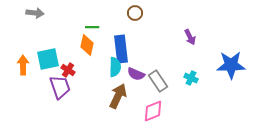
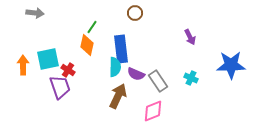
green line: rotated 56 degrees counterclockwise
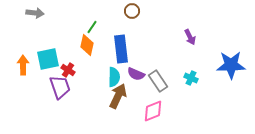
brown circle: moved 3 px left, 2 px up
cyan semicircle: moved 1 px left, 10 px down
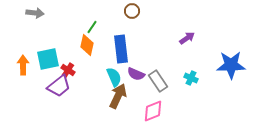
purple arrow: moved 3 px left, 1 px down; rotated 98 degrees counterclockwise
cyan semicircle: rotated 24 degrees counterclockwise
purple trapezoid: moved 1 px left, 1 px up; rotated 70 degrees clockwise
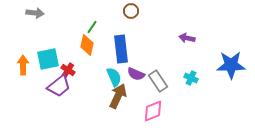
brown circle: moved 1 px left
purple arrow: rotated 133 degrees counterclockwise
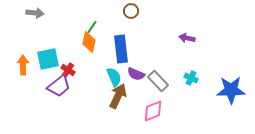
orange diamond: moved 2 px right, 3 px up
blue star: moved 25 px down
gray rectangle: rotated 10 degrees counterclockwise
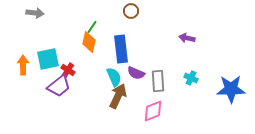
purple semicircle: moved 1 px up
gray rectangle: rotated 40 degrees clockwise
blue star: moved 1 px up
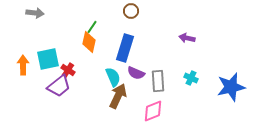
blue rectangle: moved 4 px right, 1 px up; rotated 24 degrees clockwise
cyan semicircle: moved 1 px left
blue star: moved 2 px up; rotated 12 degrees counterclockwise
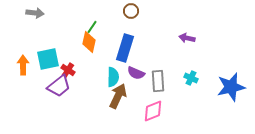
cyan semicircle: rotated 24 degrees clockwise
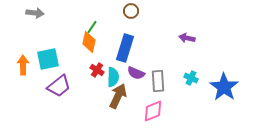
red cross: moved 29 px right
blue star: moved 7 px left; rotated 24 degrees counterclockwise
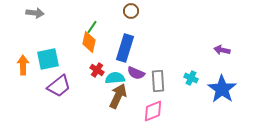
purple arrow: moved 35 px right, 12 px down
cyan semicircle: moved 2 px right, 1 px down; rotated 96 degrees counterclockwise
blue star: moved 2 px left, 2 px down
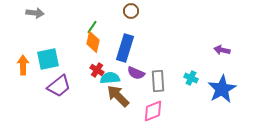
orange diamond: moved 4 px right
cyan semicircle: moved 5 px left
blue star: rotated 8 degrees clockwise
brown arrow: rotated 70 degrees counterclockwise
